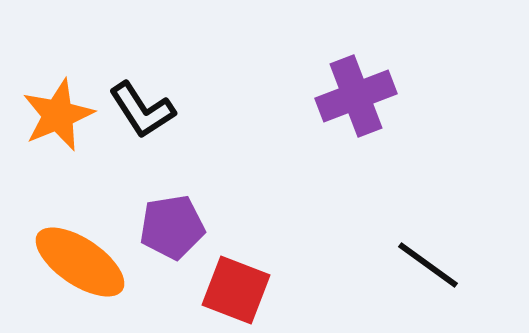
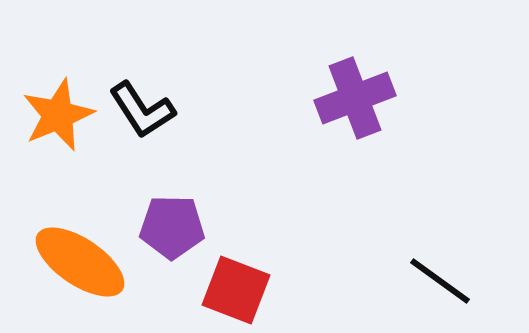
purple cross: moved 1 px left, 2 px down
purple pentagon: rotated 10 degrees clockwise
black line: moved 12 px right, 16 px down
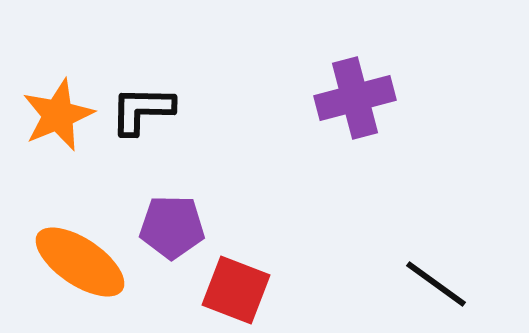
purple cross: rotated 6 degrees clockwise
black L-shape: rotated 124 degrees clockwise
black line: moved 4 px left, 3 px down
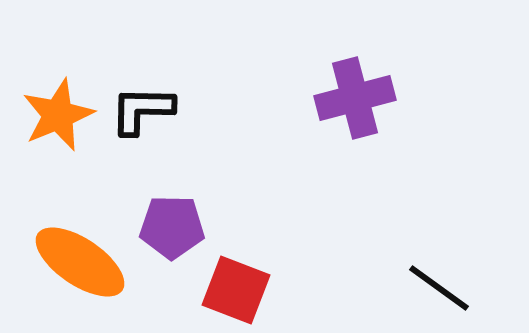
black line: moved 3 px right, 4 px down
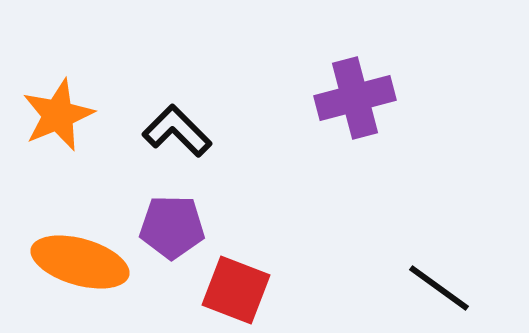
black L-shape: moved 35 px right, 21 px down; rotated 44 degrees clockwise
orange ellipse: rotated 18 degrees counterclockwise
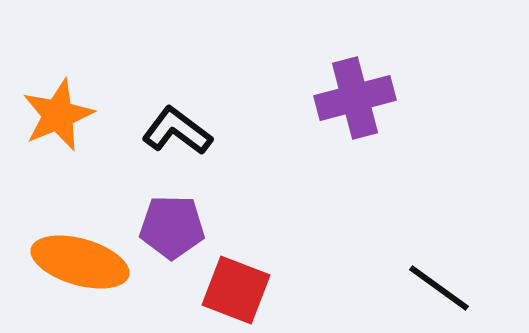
black L-shape: rotated 8 degrees counterclockwise
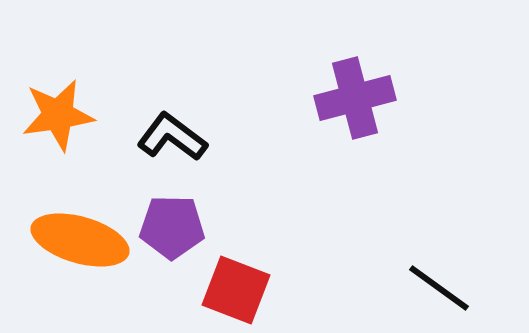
orange star: rotated 14 degrees clockwise
black L-shape: moved 5 px left, 6 px down
orange ellipse: moved 22 px up
